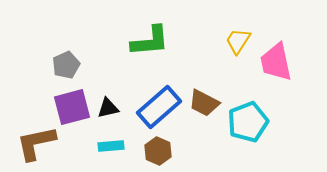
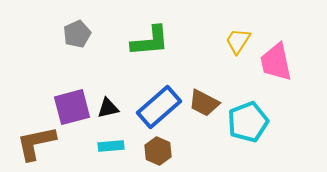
gray pentagon: moved 11 px right, 31 px up
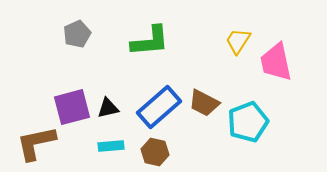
brown hexagon: moved 3 px left, 1 px down; rotated 12 degrees counterclockwise
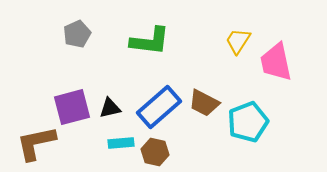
green L-shape: rotated 12 degrees clockwise
black triangle: moved 2 px right
cyan rectangle: moved 10 px right, 3 px up
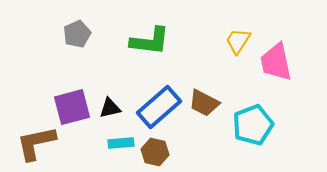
cyan pentagon: moved 5 px right, 3 px down
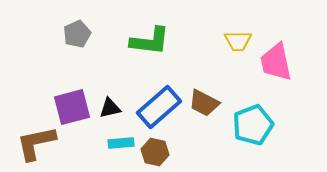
yellow trapezoid: rotated 124 degrees counterclockwise
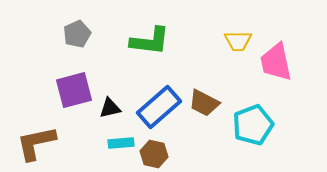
purple square: moved 2 px right, 17 px up
brown hexagon: moved 1 px left, 2 px down
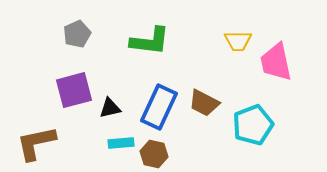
blue rectangle: rotated 24 degrees counterclockwise
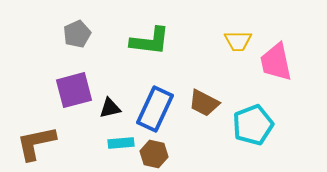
blue rectangle: moved 4 px left, 2 px down
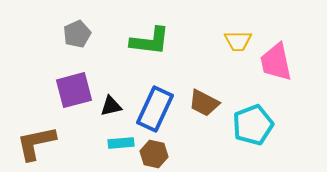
black triangle: moved 1 px right, 2 px up
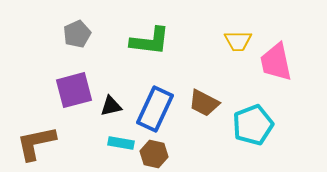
cyan rectangle: rotated 15 degrees clockwise
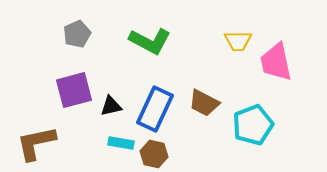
green L-shape: rotated 21 degrees clockwise
